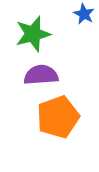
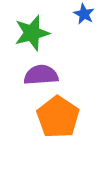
green star: moved 1 px left, 1 px up
orange pentagon: rotated 18 degrees counterclockwise
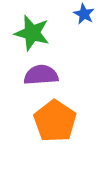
green star: rotated 30 degrees clockwise
orange pentagon: moved 3 px left, 4 px down
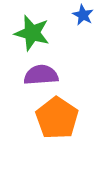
blue star: moved 1 px left, 1 px down
orange pentagon: moved 2 px right, 3 px up
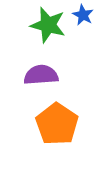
green star: moved 16 px right, 8 px up
orange pentagon: moved 6 px down
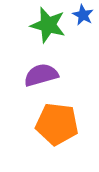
purple semicircle: rotated 12 degrees counterclockwise
orange pentagon: rotated 27 degrees counterclockwise
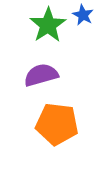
green star: rotated 24 degrees clockwise
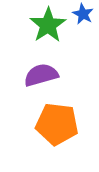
blue star: moved 1 px up
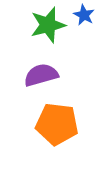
blue star: moved 1 px right, 1 px down
green star: rotated 18 degrees clockwise
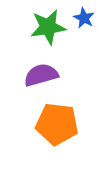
blue star: moved 3 px down
green star: moved 2 px down; rotated 6 degrees clockwise
